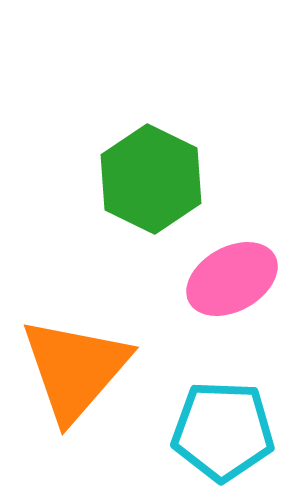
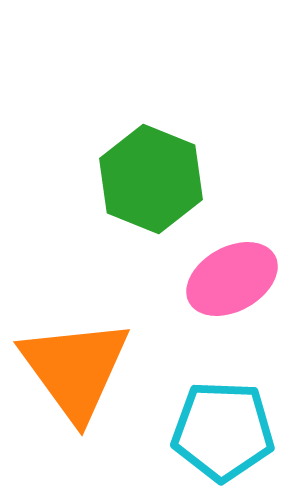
green hexagon: rotated 4 degrees counterclockwise
orange triangle: rotated 17 degrees counterclockwise
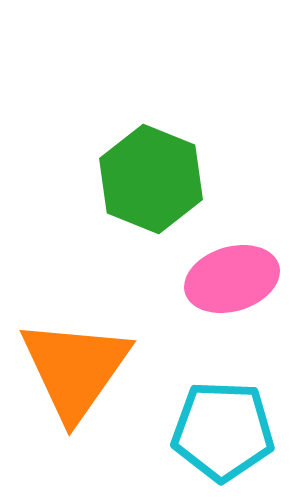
pink ellipse: rotated 12 degrees clockwise
orange triangle: rotated 11 degrees clockwise
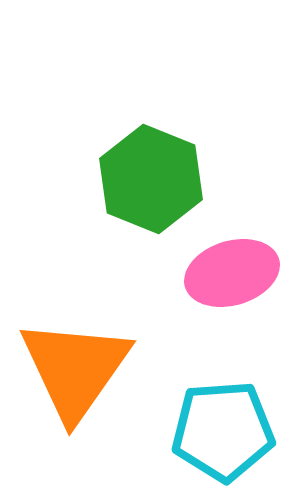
pink ellipse: moved 6 px up
cyan pentagon: rotated 6 degrees counterclockwise
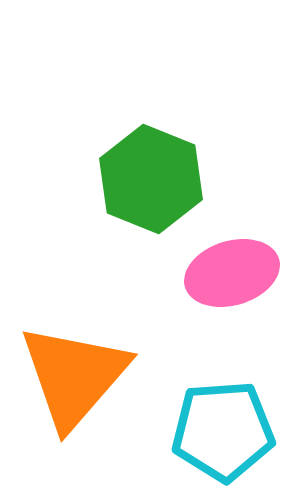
orange triangle: moved 1 px left, 7 px down; rotated 6 degrees clockwise
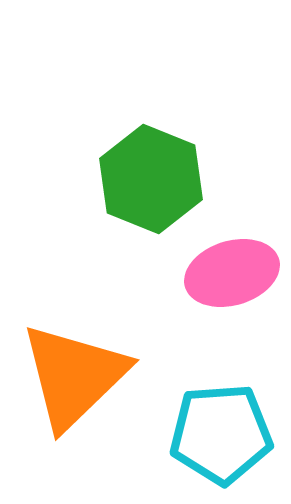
orange triangle: rotated 5 degrees clockwise
cyan pentagon: moved 2 px left, 3 px down
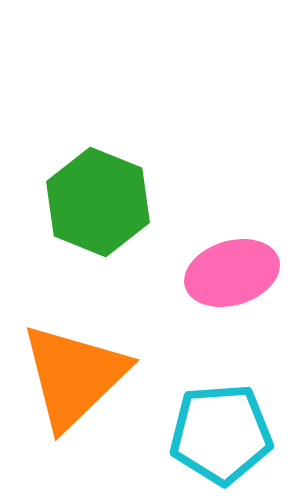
green hexagon: moved 53 px left, 23 px down
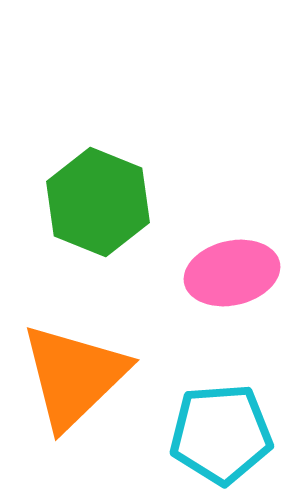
pink ellipse: rotated 4 degrees clockwise
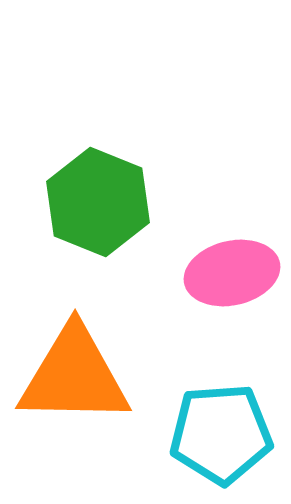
orange triangle: rotated 45 degrees clockwise
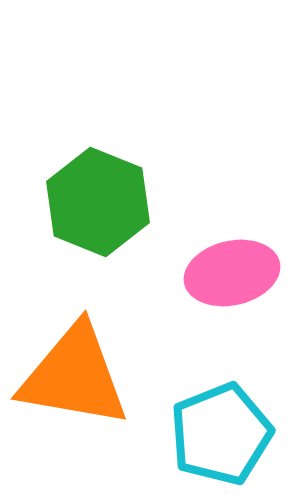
orange triangle: rotated 9 degrees clockwise
cyan pentagon: rotated 18 degrees counterclockwise
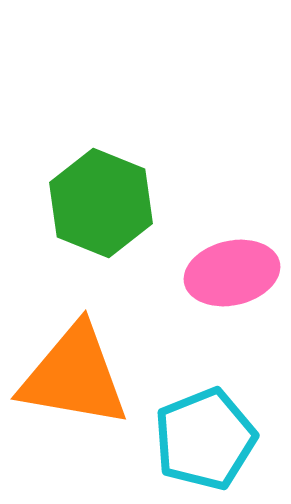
green hexagon: moved 3 px right, 1 px down
cyan pentagon: moved 16 px left, 5 px down
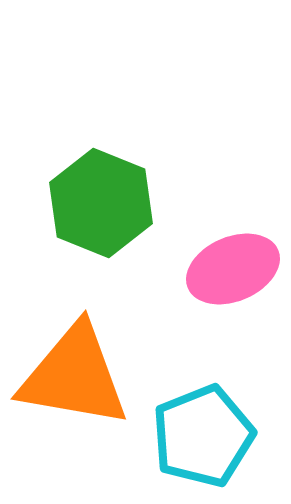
pink ellipse: moved 1 px right, 4 px up; rotated 10 degrees counterclockwise
cyan pentagon: moved 2 px left, 3 px up
